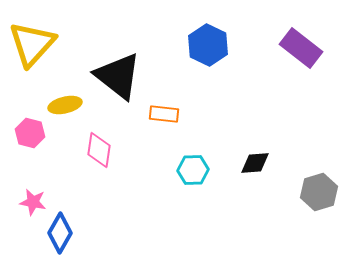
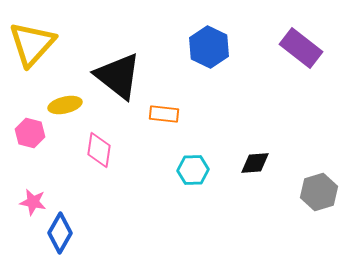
blue hexagon: moved 1 px right, 2 px down
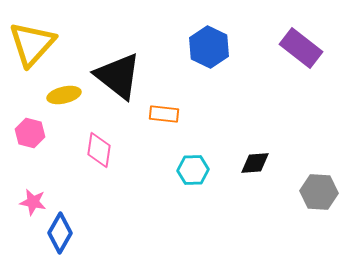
yellow ellipse: moved 1 px left, 10 px up
gray hexagon: rotated 21 degrees clockwise
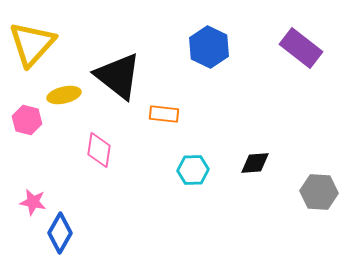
pink hexagon: moved 3 px left, 13 px up
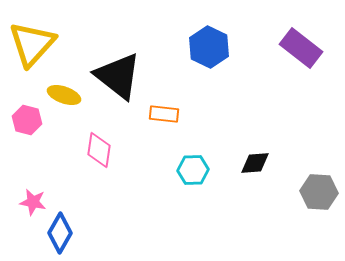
yellow ellipse: rotated 32 degrees clockwise
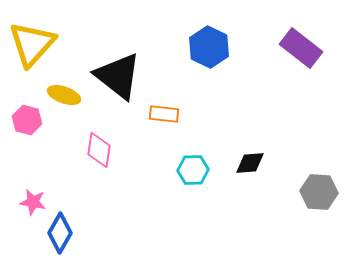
black diamond: moved 5 px left
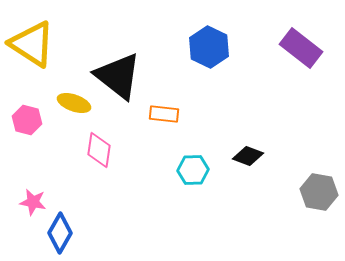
yellow triangle: rotated 39 degrees counterclockwise
yellow ellipse: moved 10 px right, 8 px down
black diamond: moved 2 px left, 7 px up; rotated 24 degrees clockwise
gray hexagon: rotated 6 degrees clockwise
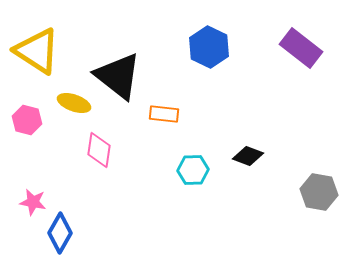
yellow triangle: moved 5 px right, 7 px down
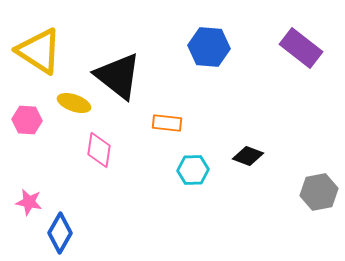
blue hexagon: rotated 21 degrees counterclockwise
yellow triangle: moved 2 px right
orange rectangle: moved 3 px right, 9 px down
pink hexagon: rotated 12 degrees counterclockwise
gray hexagon: rotated 21 degrees counterclockwise
pink star: moved 4 px left
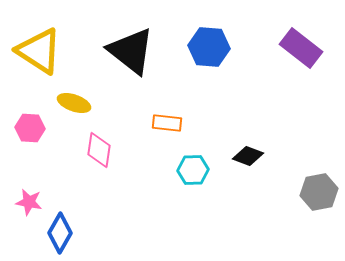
black triangle: moved 13 px right, 25 px up
pink hexagon: moved 3 px right, 8 px down
